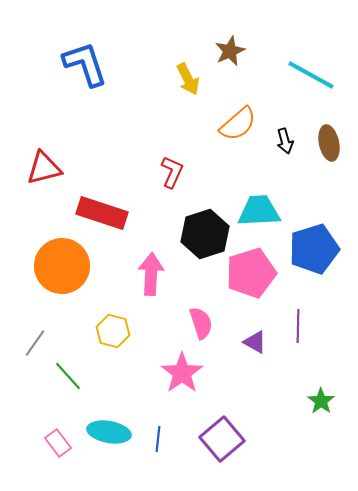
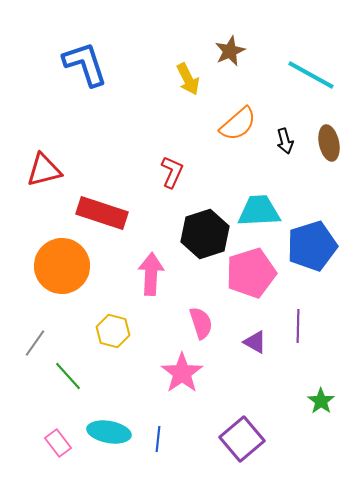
red triangle: moved 2 px down
blue pentagon: moved 2 px left, 3 px up
purple square: moved 20 px right
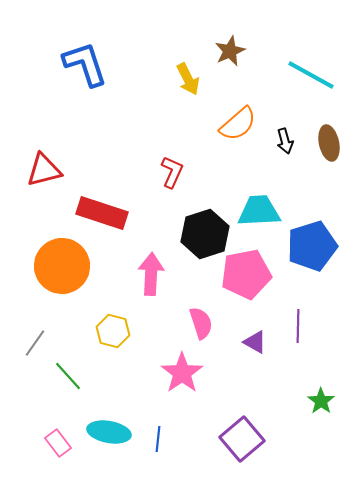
pink pentagon: moved 5 px left, 1 px down; rotated 6 degrees clockwise
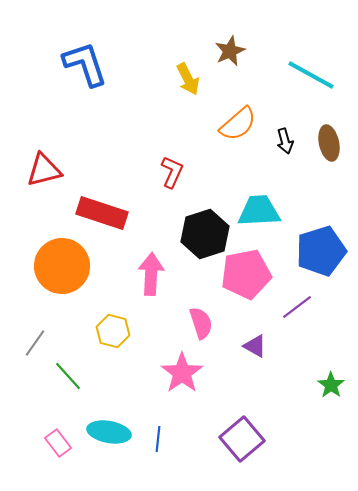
blue pentagon: moved 9 px right, 5 px down
purple line: moved 1 px left, 19 px up; rotated 52 degrees clockwise
purple triangle: moved 4 px down
green star: moved 10 px right, 16 px up
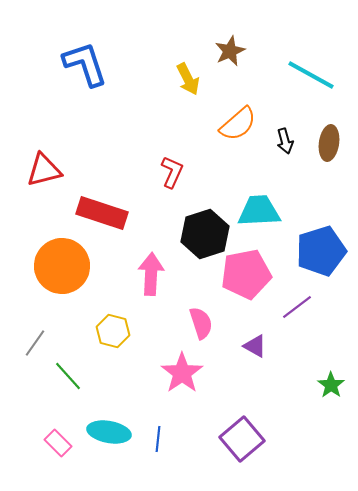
brown ellipse: rotated 20 degrees clockwise
pink rectangle: rotated 8 degrees counterclockwise
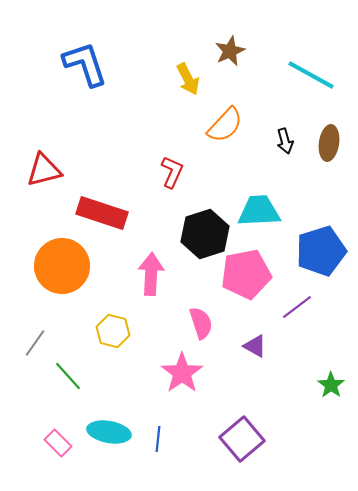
orange semicircle: moved 13 px left, 1 px down; rotated 6 degrees counterclockwise
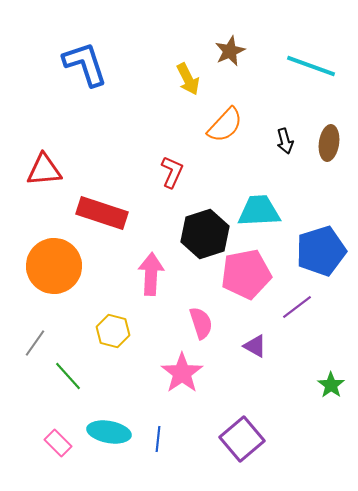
cyan line: moved 9 px up; rotated 9 degrees counterclockwise
red triangle: rotated 9 degrees clockwise
orange circle: moved 8 px left
